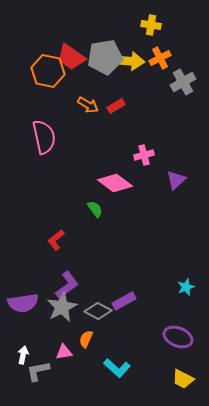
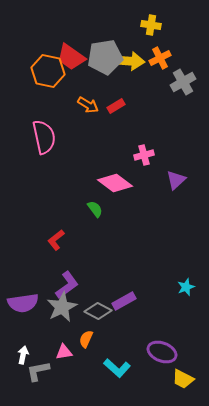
purple ellipse: moved 16 px left, 15 px down
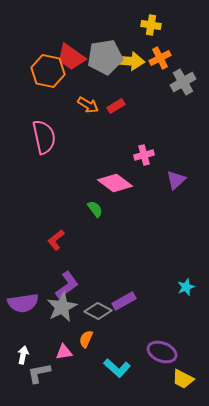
gray L-shape: moved 1 px right, 2 px down
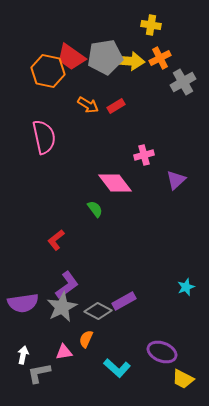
pink diamond: rotated 16 degrees clockwise
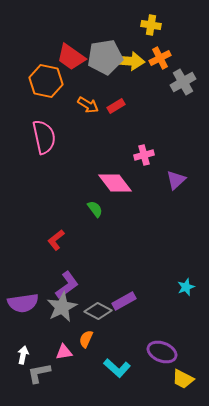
orange hexagon: moved 2 px left, 10 px down
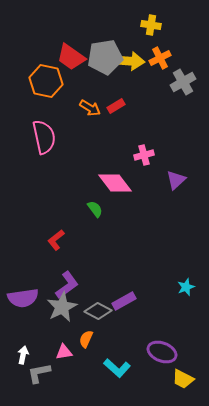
orange arrow: moved 2 px right, 3 px down
purple semicircle: moved 5 px up
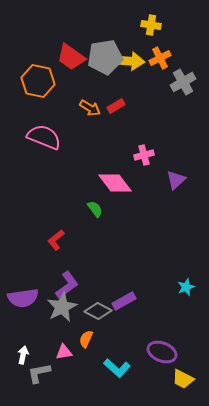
orange hexagon: moved 8 px left
pink semicircle: rotated 56 degrees counterclockwise
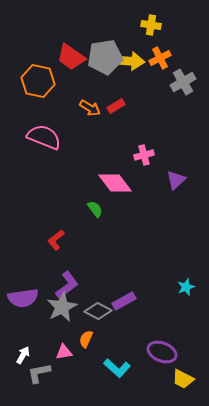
white arrow: rotated 18 degrees clockwise
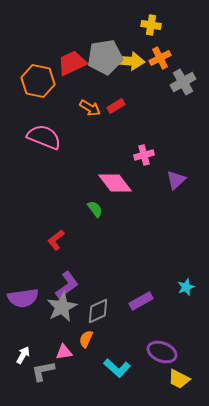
red trapezoid: moved 1 px right, 6 px down; rotated 120 degrees clockwise
purple rectangle: moved 17 px right
gray diamond: rotated 52 degrees counterclockwise
gray L-shape: moved 4 px right, 2 px up
yellow trapezoid: moved 4 px left
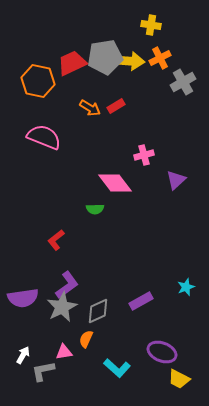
green semicircle: rotated 126 degrees clockwise
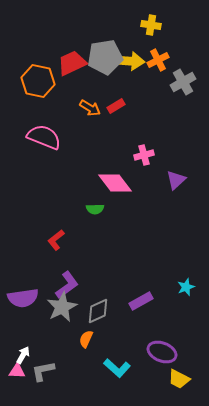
orange cross: moved 2 px left, 2 px down
pink triangle: moved 47 px left, 19 px down; rotated 12 degrees clockwise
